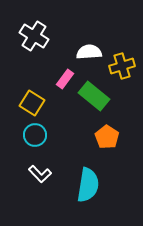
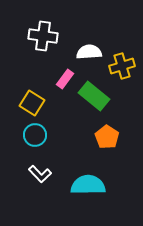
white cross: moved 9 px right; rotated 24 degrees counterclockwise
cyan semicircle: rotated 100 degrees counterclockwise
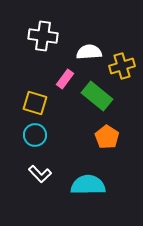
green rectangle: moved 3 px right
yellow square: moved 3 px right; rotated 15 degrees counterclockwise
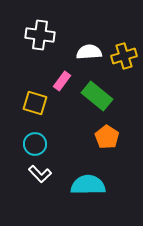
white cross: moved 3 px left, 1 px up
yellow cross: moved 2 px right, 10 px up
pink rectangle: moved 3 px left, 2 px down
cyan circle: moved 9 px down
